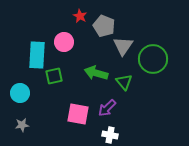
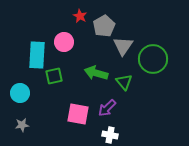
gray pentagon: rotated 20 degrees clockwise
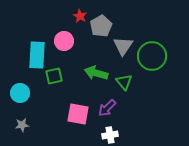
gray pentagon: moved 3 px left
pink circle: moved 1 px up
green circle: moved 1 px left, 3 px up
white cross: rotated 21 degrees counterclockwise
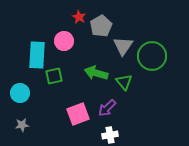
red star: moved 1 px left, 1 px down
pink square: rotated 30 degrees counterclockwise
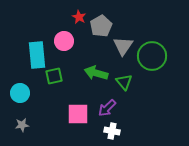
cyan rectangle: rotated 8 degrees counterclockwise
pink square: rotated 20 degrees clockwise
white cross: moved 2 px right, 4 px up; rotated 21 degrees clockwise
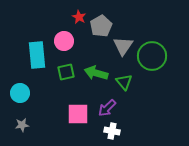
green square: moved 12 px right, 4 px up
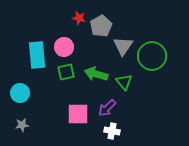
red star: moved 1 px down; rotated 16 degrees counterclockwise
pink circle: moved 6 px down
green arrow: moved 1 px down
